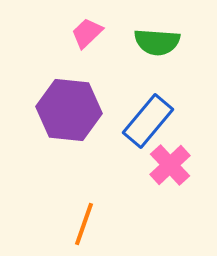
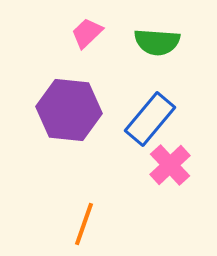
blue rectangle: moved 2 px right, 2 px up
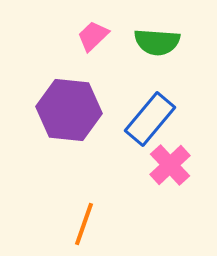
pink trapezoid: moved 6 px right, 3 px down
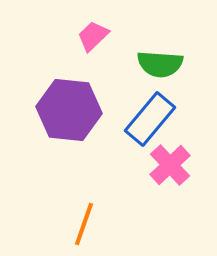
green semicircle: moved 3 px right, 22 px down
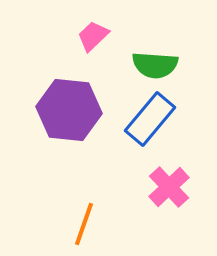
green semicircle: moved 5 px left, 1 px down
pink cross: moved 1 px left, 22 px down
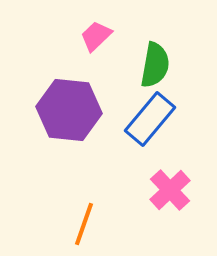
pink trapezoid: moved 3 px right
green semicircle: rotated 84 degrees counterclockwise
pink cross: moved 1 px right, 3 px down
